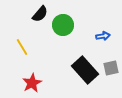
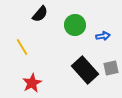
green circle: moved 12 px right
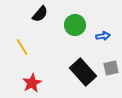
black rectangle: moved 2 px left, 2 px down
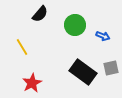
blue arrow: rotated 32 degrees clockwise
black rectangle: rotated 12 degrees counterclockwise
